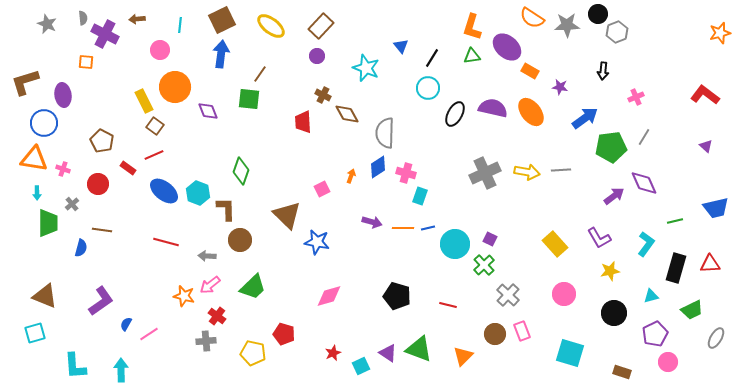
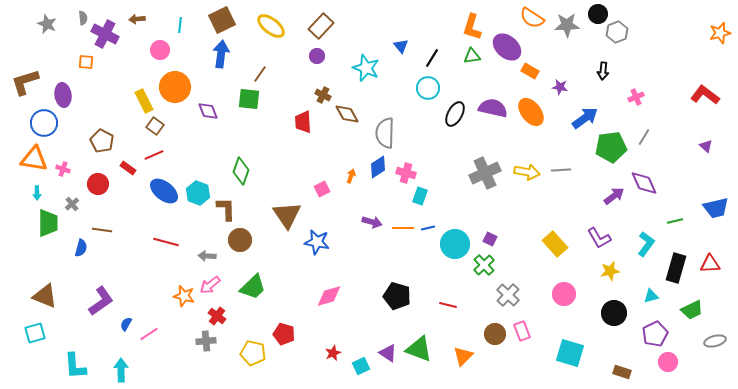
brown triangle at (287, 215): rotated 12 degrees clockwise
gray ellipse at (716, 338): moved 1 px left, 3 px down; rotated 45 degrees clockwise
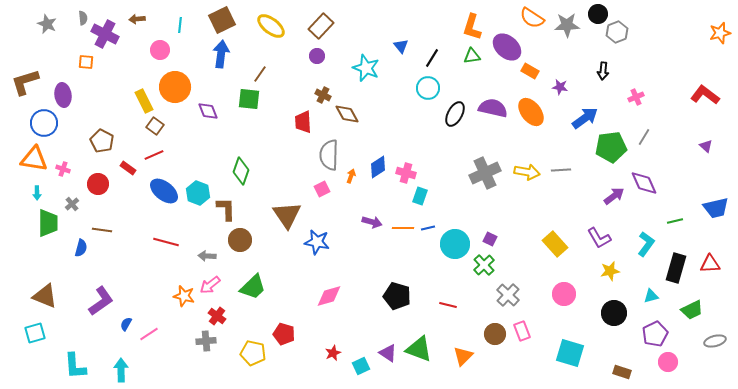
gray semicircle at (385, 133): moved 56 px left, 22 px down
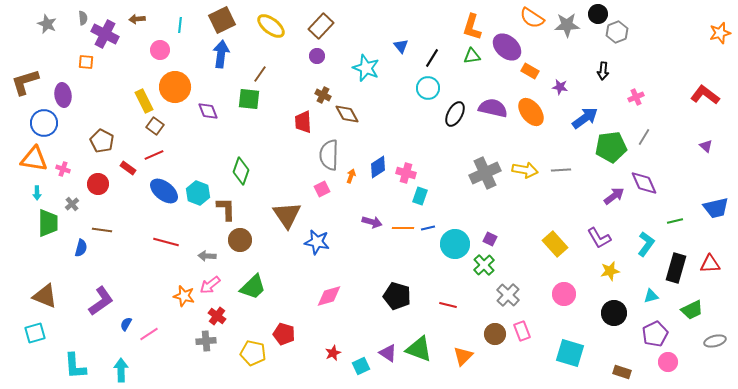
yellow arrow at (527, 172): moved 2 px left, 2 px up
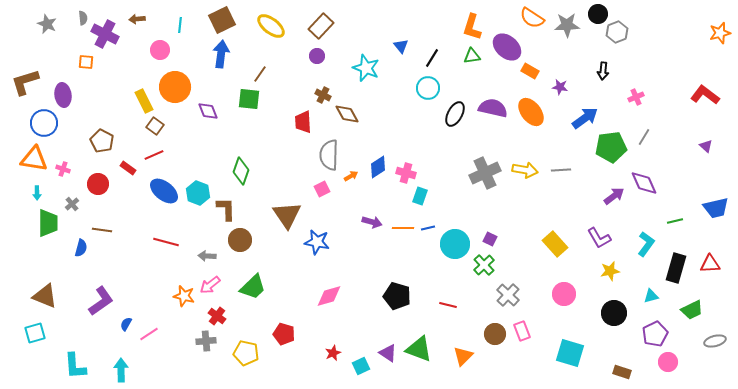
orange arrow at (351, 176): rotated 40 degrees clockwise
yellow pentagon at (253, 353): moved 7 px left
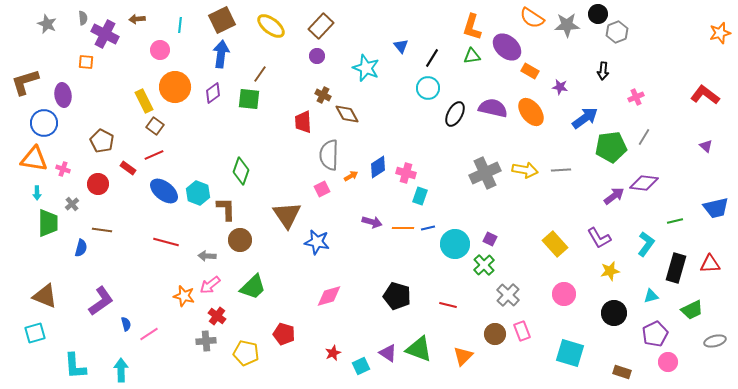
purple diamond at (208, 111): moved 5 px right, 18 px up; rotated 75 degrees clockwise
purple diamond at (644, 183): rotated 60 degrees counterclockwise
blue semicircle at (126, 324): rotated 136 degrees clockwise
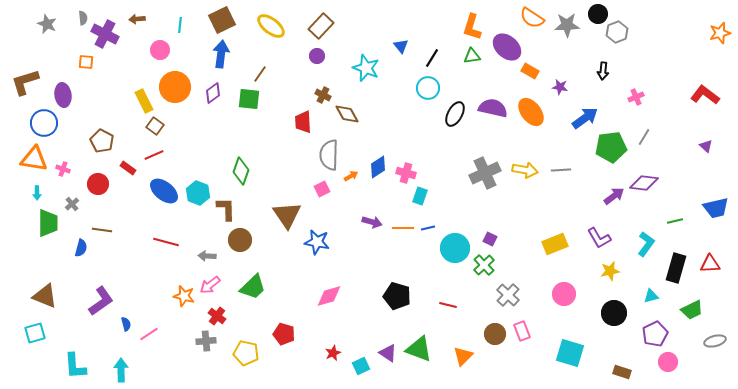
cyan circle at (455, 244): moved 4 px down
yellow rectangle at (555, 244): rotated 70 degrees counterclockwise
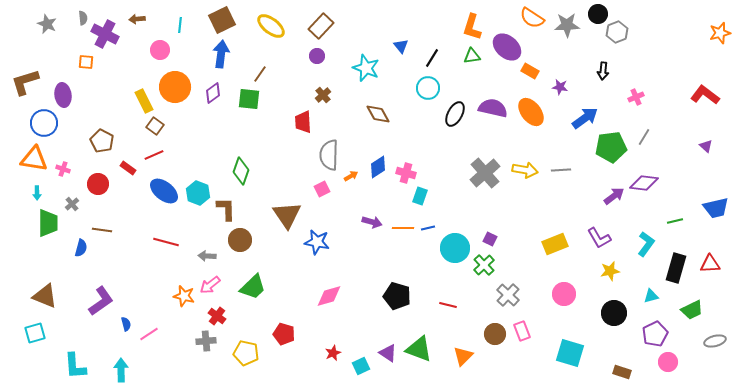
brown cross at (323, 95): rotated 21 degrees clockwise
brown diamond at (347, 114): moved 31 px right
gray cross at (485, 173): rotated 16 degrees counterclockwise
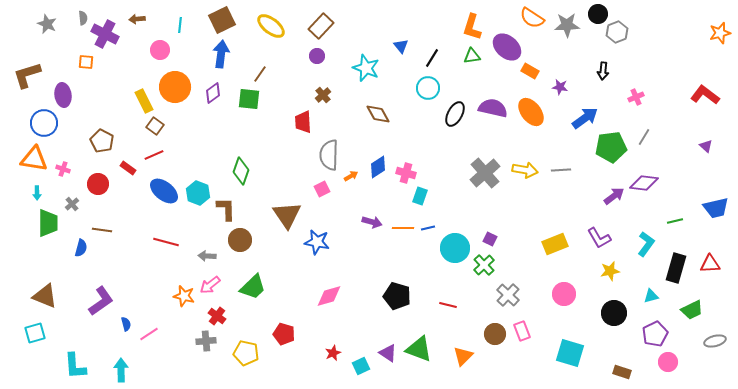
brown L-shape at (25, 82): moved 2 px right, 7 px up
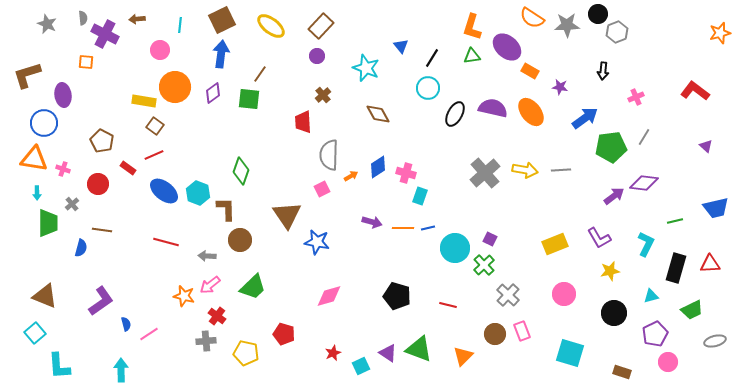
red L-shape at (705, 95): moved 10 px left, 4 px up
yellow rectangle at (144, 101): rotated 55 degrees counterclockwise
cyan L-shape at (646, 244): rotated 10 degrees counterclockwise
cyan square at (35, 333): rotated 25 degrees counterclockwise
cyan L-shape at (75, 366): moved 16 px left
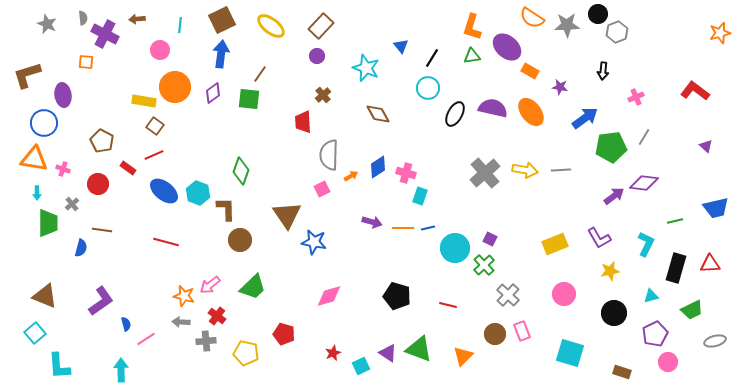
blue star at (317, 242): moved 3 px left
gray arrow at (207, 256): moved 26 px left, 66 px down
pink line at (149, 334): moved 3 px left, 5 px down
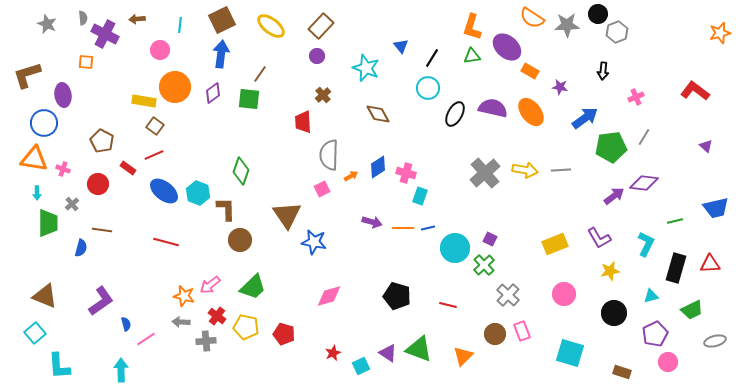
yellow pentagon at (246, 353): moved 26 px up
